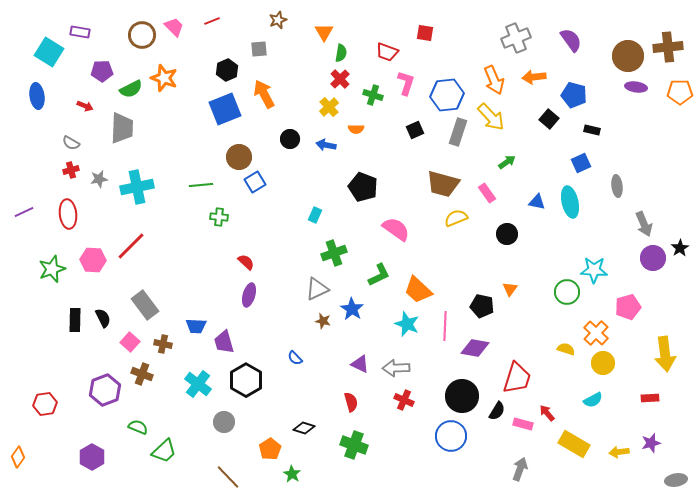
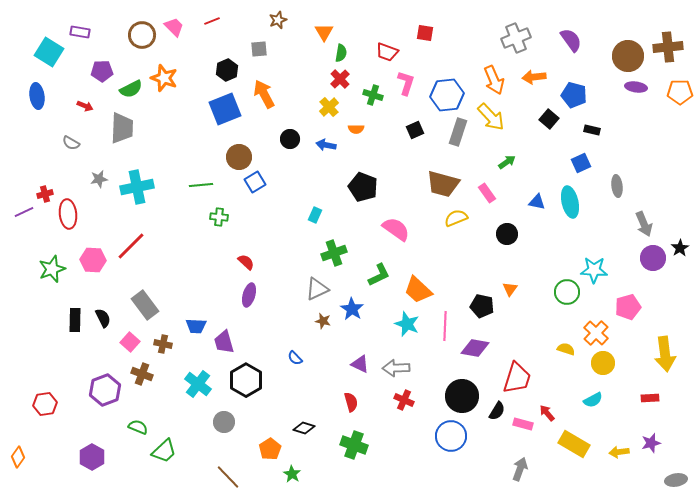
red cross at (71, 170): moved 26 px left, 24 px down
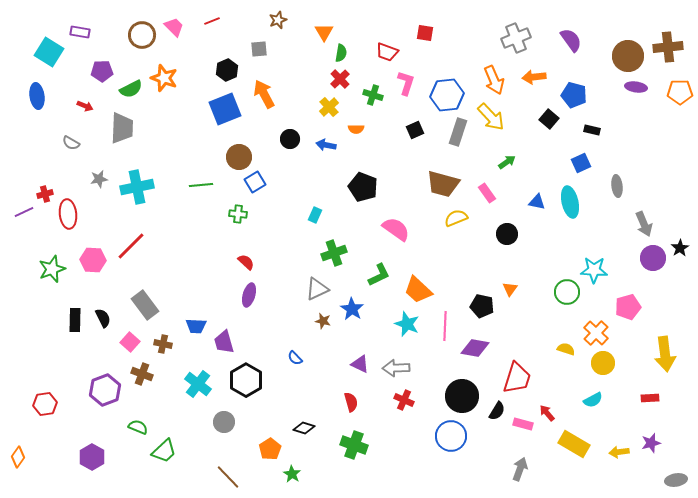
green cross at (219, 217): moved 19 px right, 3 px up
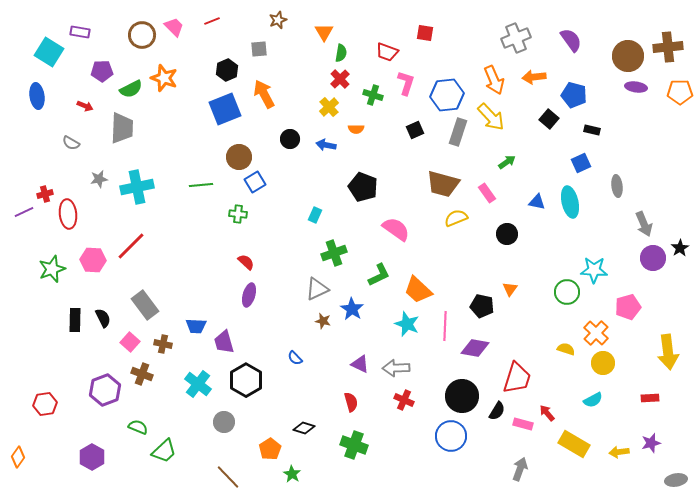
yellow arrow at (665, 354): moved 3 px right, 2 px up
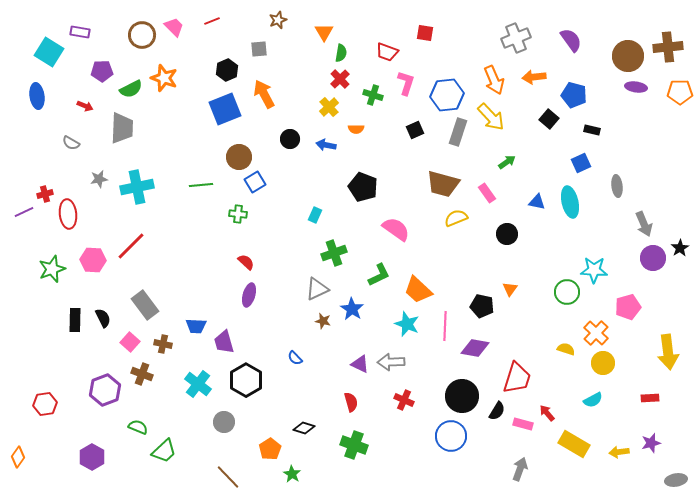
gray arrow at (396, 368): moved 5 px left, 6 px up
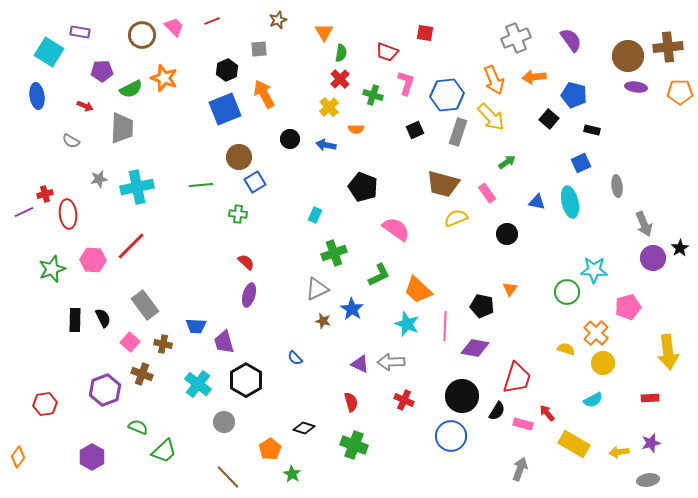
gray semicircle at (71, 143): moved 2 px up
gray ellipse at (676, 480): moved 28 px left
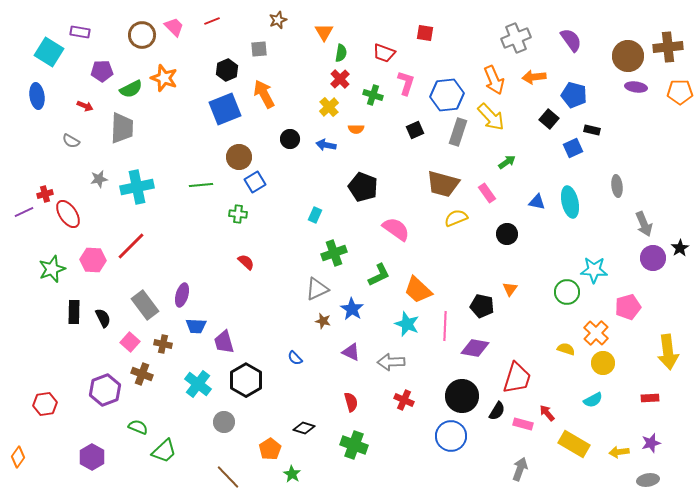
red trapezoid at (387, 52): moved 3 px left, 1 px down
blue square at (581, 163): moved 8 px left, 15 px up
red ellipse at (68, 214): rotated 28 degrees counterclockwise
purple ellipse at (249, 295): moved 67 px left
black rectangle at (75, 320): moved 1 px left, 8 px up
purple triangle at (360, 364): moved 9 px left, 12 px up
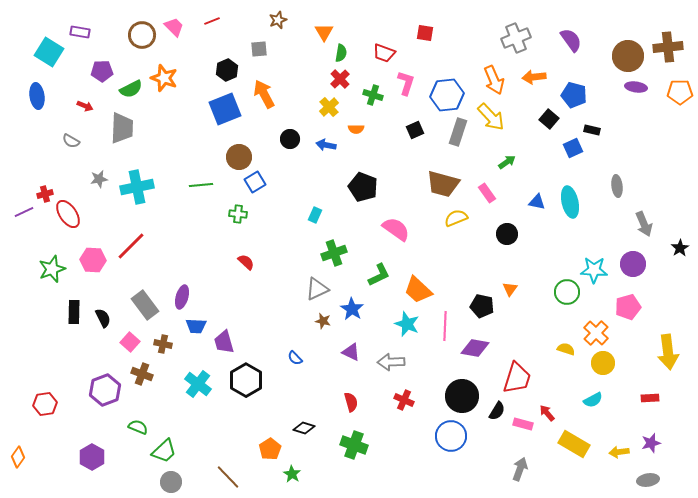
purple circle at (653, 258): moved 20 px left, 6 px down
purple ellipse at (182, 295): moved 2 px down
gray circle at (224, 422): moved 53 px left, 60 px down
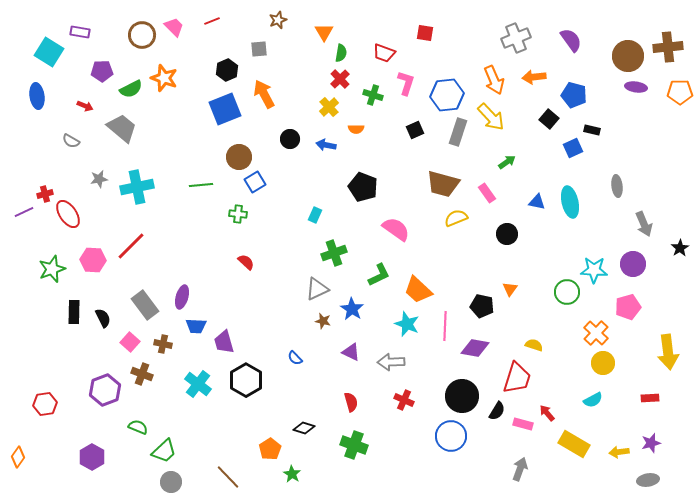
gray trapezoid at (122, 128): rotated 52 degrees counterclockwise
yellow semicircle at (566, 349): moved 32 px left, 4 px up
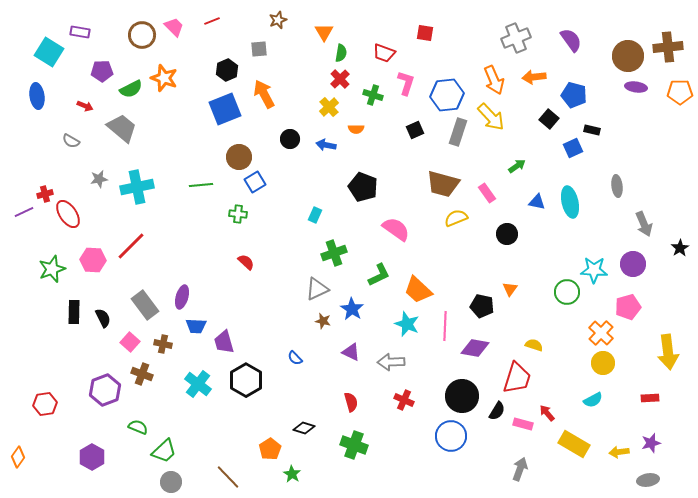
green arrow at (507, 162): moved 10 px right, 4 px down
orange cross at (596, 333): moved 5 px right
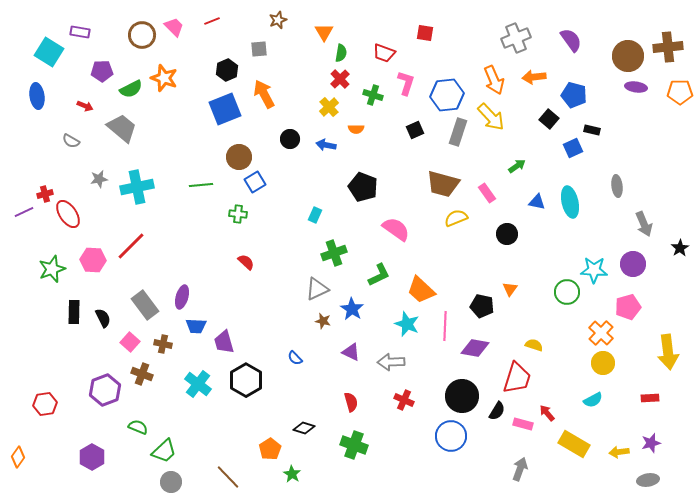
orange trapezoid at (418, 290): moved 3 px right
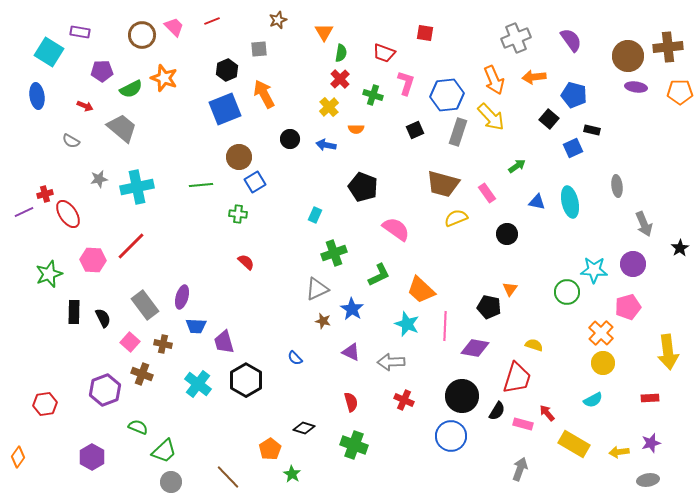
green star at (52, 269): moved 3 px left, 5 px down
black pentagon at (482, 306): moved 7 px right, 1 px down
